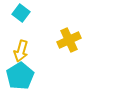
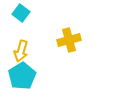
yellow cross: rotated 10 degrees clockwise
cyan pentagon: moved 2 px right
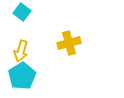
cyan square: moved 1 px right, 1 px up
yellow cross: moved 3 px down
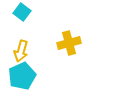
cyan pentagon: rotated 8 degrees clockwise
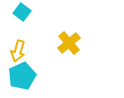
yellow cross: rotated 25 degrees counterclockwise
yellow arrow: moved 3 px left
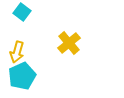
yellow arrow: moved 1 px left, 1 px down
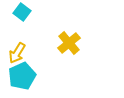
yellow arrow: moved 1 px down; rotated 15 degrees clockwise
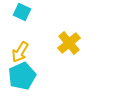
cyan square: rotated 12 degrees counterclockwise
yellow arrow: moved 3 px right, 1 px up
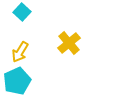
cyan square: rotated 18 degrees clockwise
cyan pentagon: moved 5 px left, 5 px down
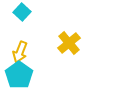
yellow arrow: rotated 10 degrees counterclockwise
cyan pentagon: moved 2 px right, 6 px up; rotated 12 degrees counterclockwise
